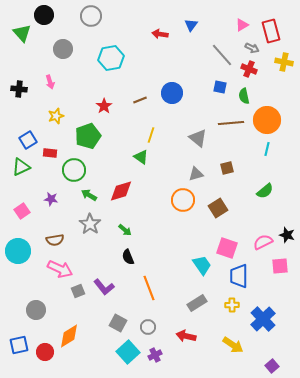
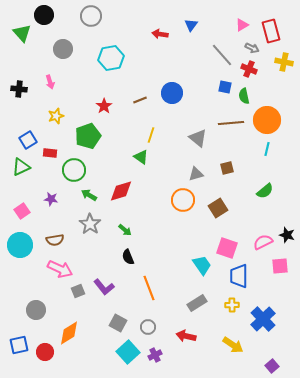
blue square at (220, 87): moved 5 px right
cyan circle at (18, 251): moved 2 px right, 6 px up
orange diamond at (69, 336): moved 3 px up
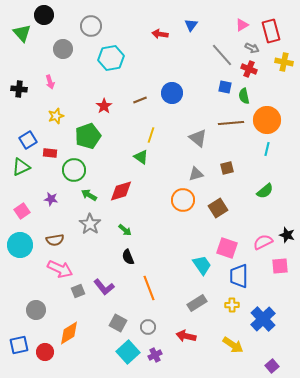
gray circle at (91, 16): moved 10 px down
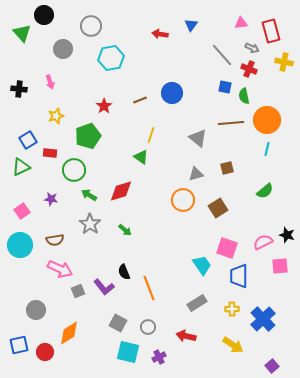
pink triangle at (242, 25): moved 1 px left, 2 px up; rotated 24 degrees clockwise
black semicircle at (128, 257): moved 4 px left, 15 px down
yellow cross at (232, 305): moved 4 px down
cyan square at (128, 352): rotated 35 degrees counterclockwise
purple cross at (155, 355): moved 4 px right, 2 px down
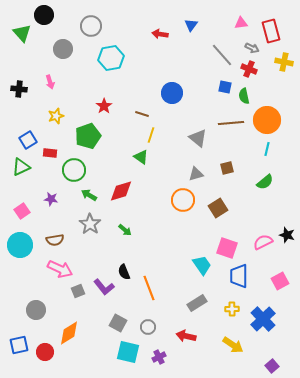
brown line at (140, 100): moved 2 px right, 14 px down; rotated 40 degrees clockwise
green semicircle at (265, 191): moved 9 px up
pink square at (280, 266): moved 15 px down; rotated 24 degrees counterclockwise
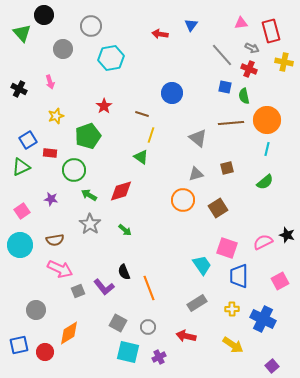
black cross at (19, 89): rotated 21 degrees clockwise
blue cross at (263, 319): rotated 20 degrees counterclockwise
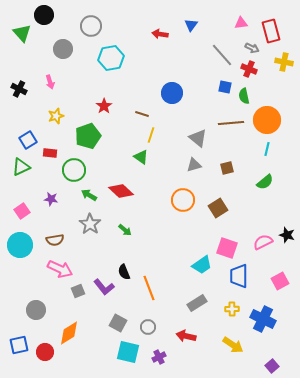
gray triangle at (196, 174): moved 2 px left, 9 px up
red diamond at (121, 191): rotated 60 degrees clockwise
cyan trapezoid at (202, 265): rotated 90 degrees clockwise
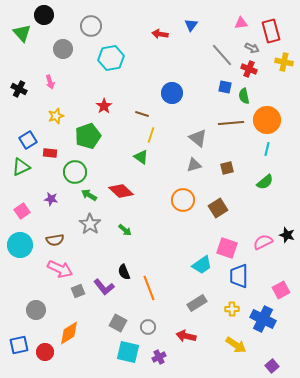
green circle at (74, 170): moved 1 px right, 2 px down
pink square at (280, 281): moved 1 px right, 9 px down
yellow arrow at (233, 345): moved 3 px right
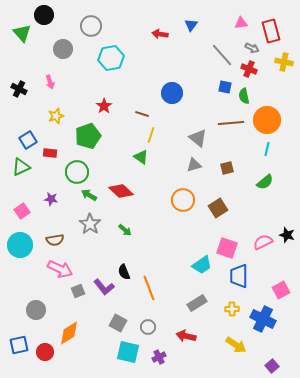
green circle at (75, 172): moved 2 px right
